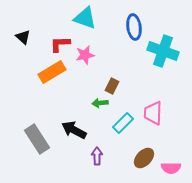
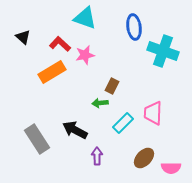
red L-shape: rotated 45 degrees clockwise
black arrow: moved 1 px right
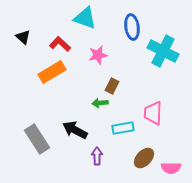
blue ellipse: moved 2 px left
cyan cross: rotated 8 degrees clockwise
pink star: moved 13 px right
cyan rectangle: moved 5 px down; rotated 35 degrees clockwise
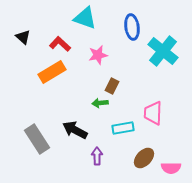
cyan cross: rotated 12 degrees clockwise
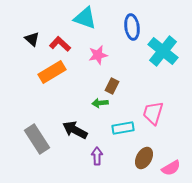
black triangle: moved 9 px right, 2 px down
pink trapezoid: rotated 15 degrees clockwise
brown ellipse: rotated 15 degrees counterclockwise
pink semicircle: rotated 30 degrees counterclockwise
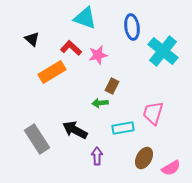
red L-shape: moved 11 px right, 4 px down
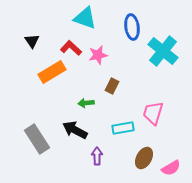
black triangle: moved 2 px down; rotated 14 degrees clockwise
green arrow: moved 14 px left
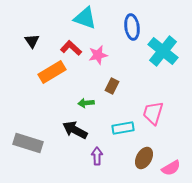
gray rectangle: moved 9 px left, 4 px down; rotated 40 degrees counterclockwise
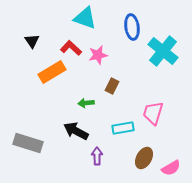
black arrow: moved 1 px right, 1 px down
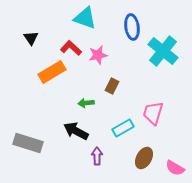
black triangle: moved 1 px left, 3 px up
cyan rectangle: rotated 20 degrees counterclockwise
pink semicircle: moved 4 px right; rotated 60 degrees clockwise
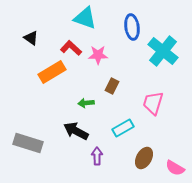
black triangle: rotated 21 degrees counterclockwise
pink star: rotated 12 degrees clockwise
pink trapezoid: moved 10 px up
